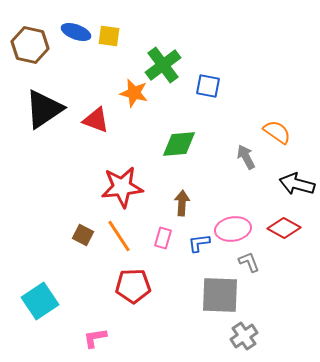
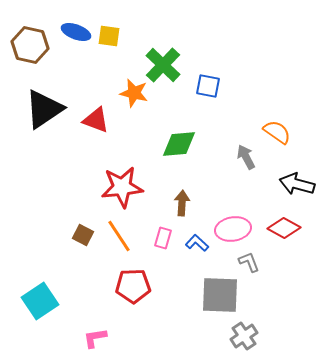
green cross: rotated 9 degrees counterclockwise
blue L-shape: moved 2 px left; rotated 50 degrees clockwise
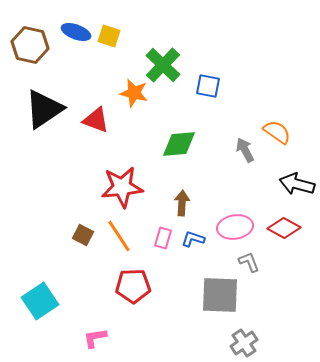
yellow square: rotated 10 degrees clockwise
gray arrow: moved 1 px left, 7 px up
pink ellipse: moved 2 px right, 2 px up
blue L-shape: moved 4 px left, 4 px up; rotated 25 degrees counterclockwise
gray cross: moved 7 px down
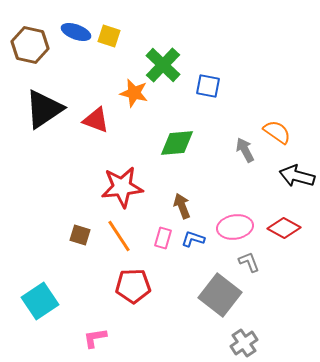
green diamond: moved 2 px left, 1 px up
black arrow: moved 8 px up
brown arrow: moved 3 px down; rotated 25 degrees counterclockwise
brown square: moved 3 px left; rotated 10 degrees counterclockwise
gray square: rotated 36 degrees clockwise
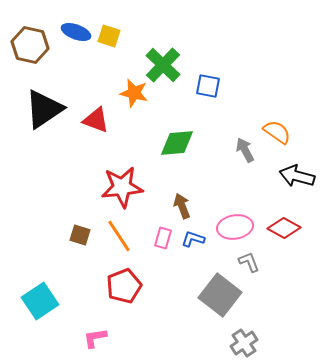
red pentagon: moved 9 px left; rotated 20 degrees counterclockwise
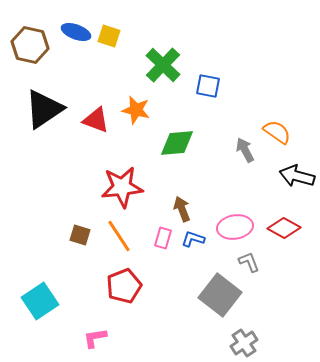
orange star: moved 2 px right, 17 px down
brown arrow: moved 3 px down
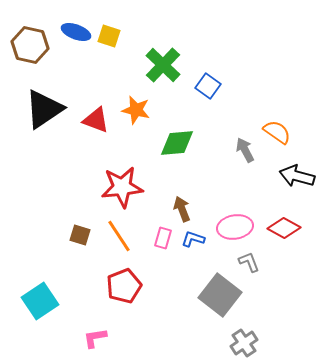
blue square: rotated 25 degrees clockwise
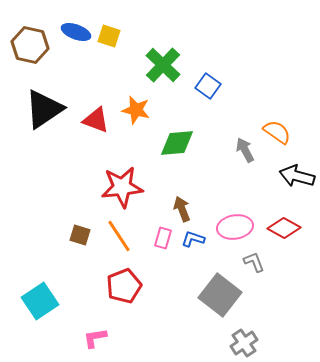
gray L-shape: moved 5 px right
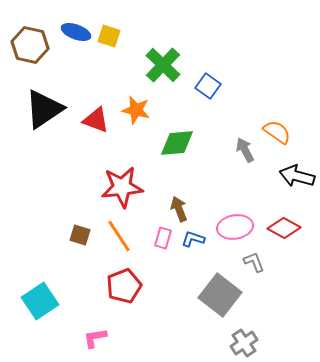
brown arrow: moved 3 px left
